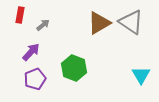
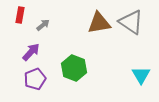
brown triangle: rotated 20 degrees clockwise
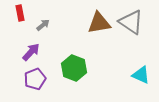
red rectangle: moved 2 px up; rotated 21 degrees counterclockwise
cyan triangle: rotated 36 degrees counterclockwise
